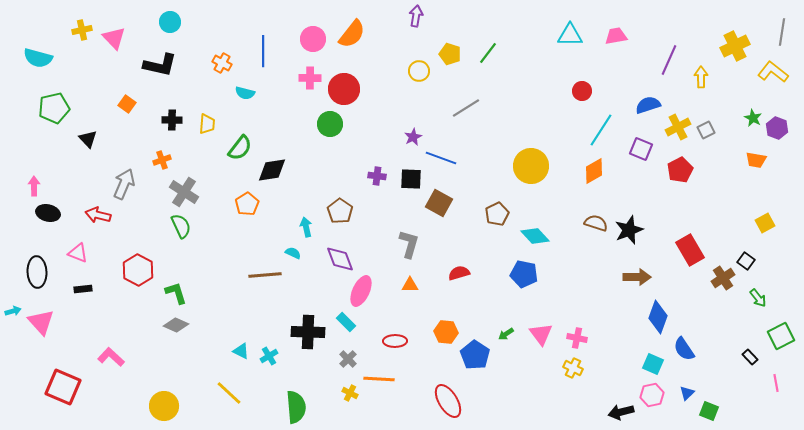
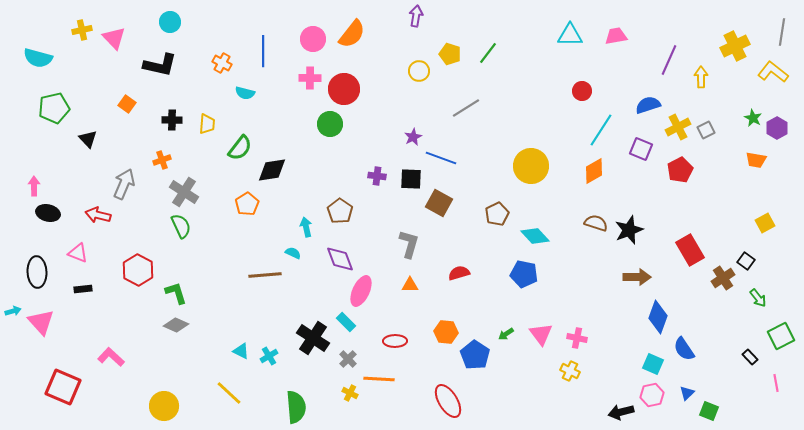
purple hexagon at (777, 128): rotated 10 degrees clockwise
black cross at (308, 332): moved 5 px right, 6 px down; rotated 32 degrees clockwise
yellow cross at (573, 368): moved 3 px left, 3 px down
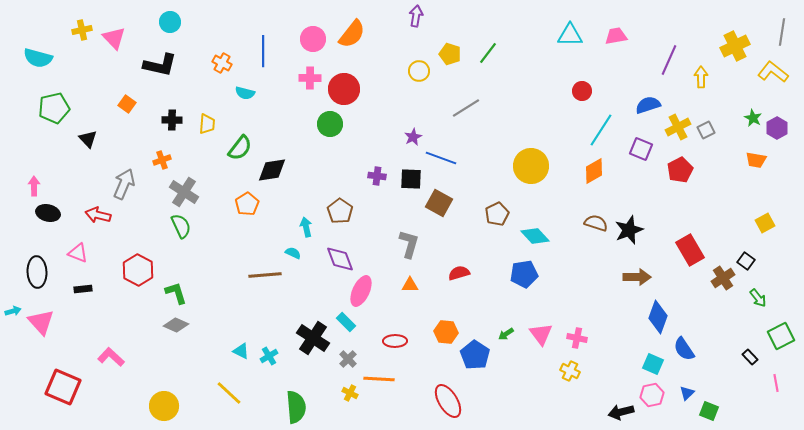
blue pentagon at (524, 274): rotated 20 degrees counterclockwise
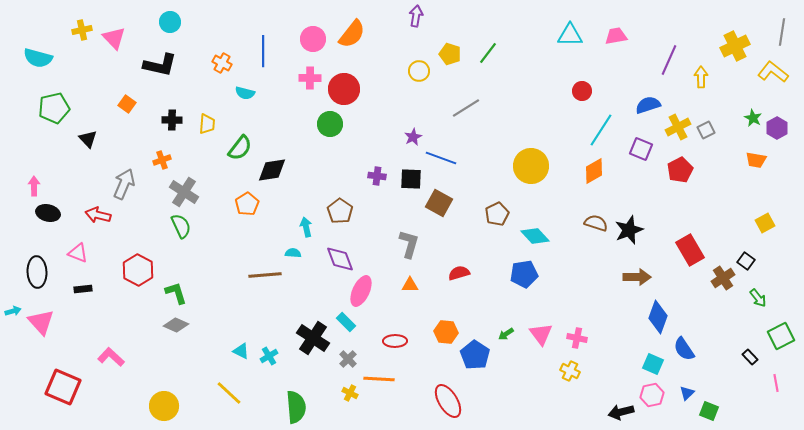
cyan semicircle at (293, 253): rotated 21 degrees counterclockwise
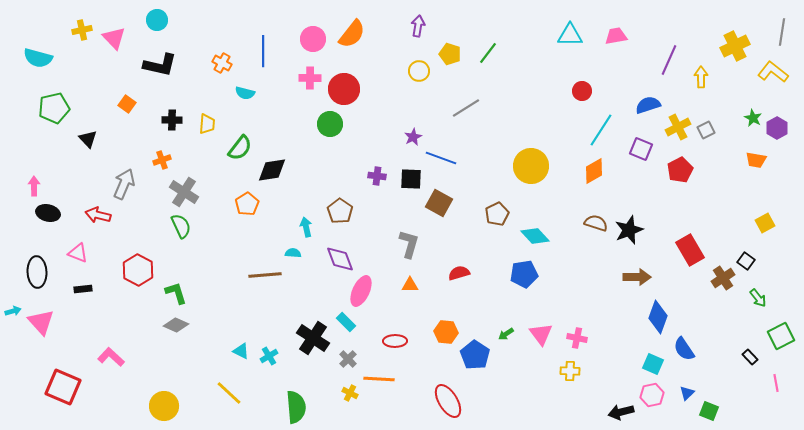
purple arrow at (416, 16): moved 2 px right, 10 px down
cyan circle at (170, 22): moved 13 px left, 2 px up
yellow cross at (570, 371): rotated 24 degrees counterclockwise
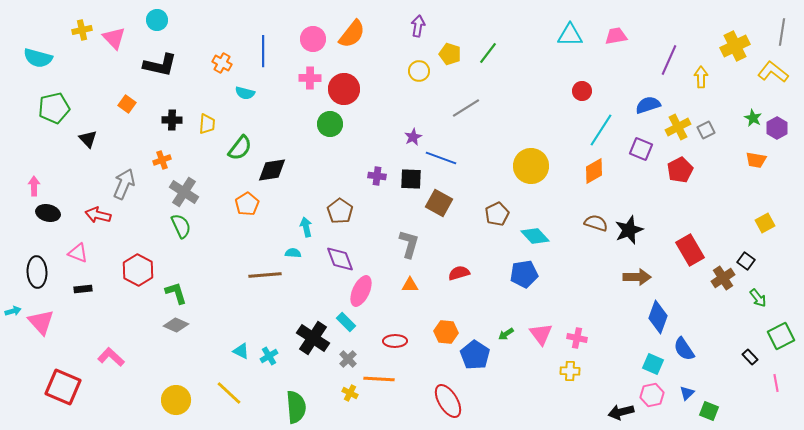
yellow circle at (164, 406): moved 12 px right, 6 px up
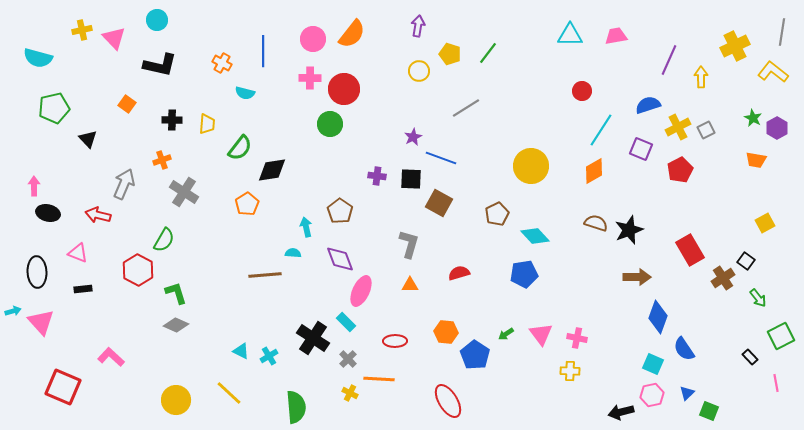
green semicircle at (181, 226): moved 17 px left, 14 px down; rotated 55 degrees clockwise
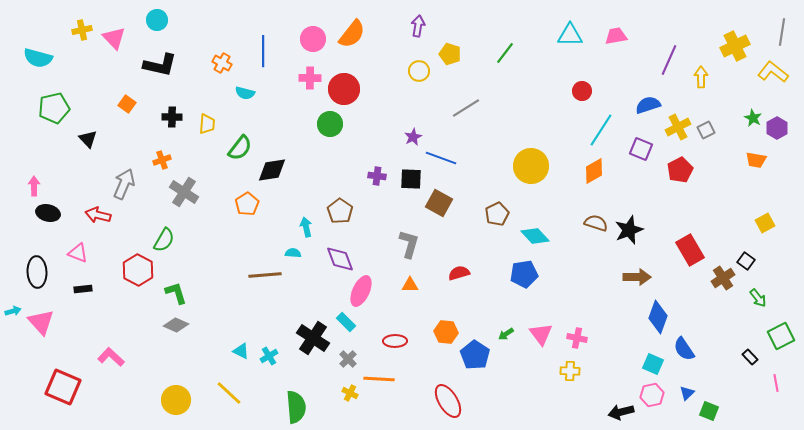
green line at (488, 53): moved 17 px right
black cross at (172, 120): moved 3 px up
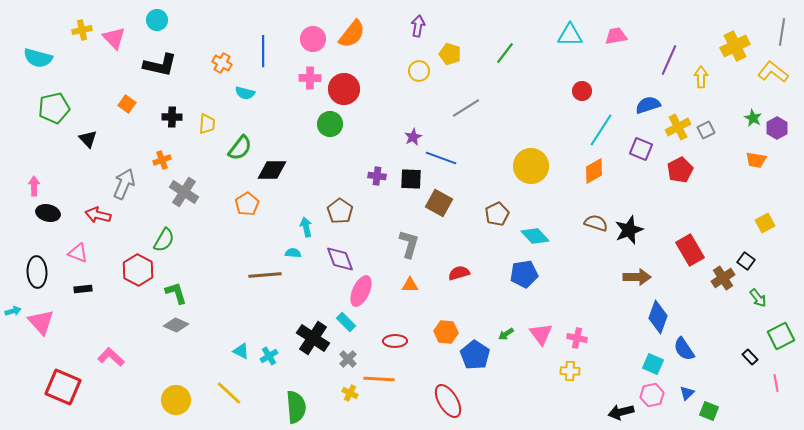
black diamond at (272, 170): rotated 8 degrees clockwise
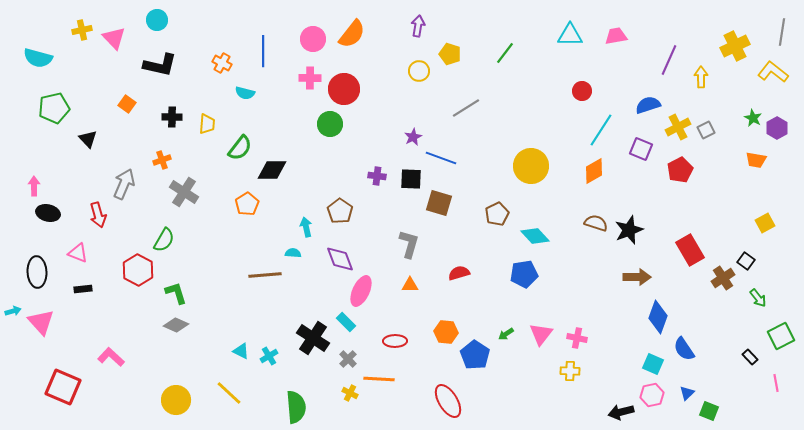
brown square at (439, 203): rotated 12 degrees counterclockwise
red arrow at (98, 215): rotated 120 degrees counterclockwise
pink triangle at (541, 334): rotated 15 degrees clockwise
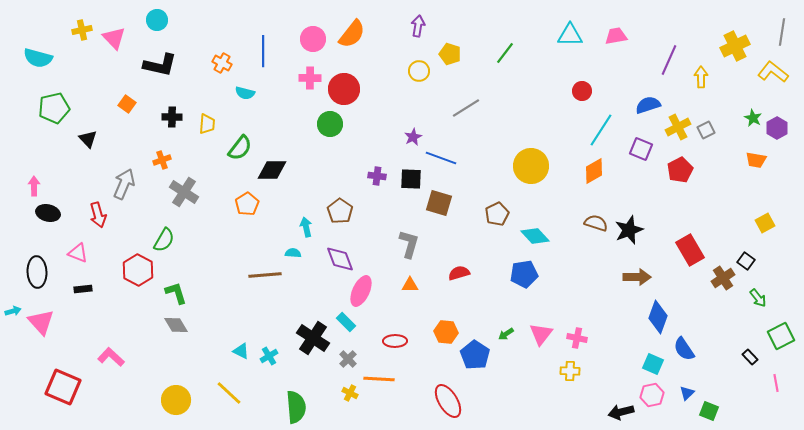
gray diamond at (176, 325): rotated 35 degrees clockwise
